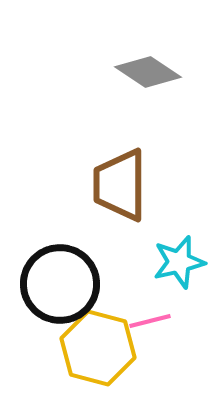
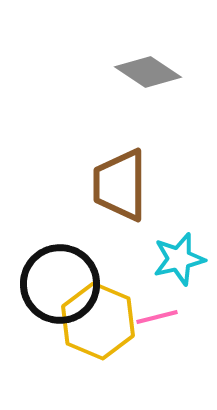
cyan star: moved 3 px up
pink line: moved 7 px right, 4 px up
yellow hexagon: moved 27 px up; rotated 8 degrees clockwise
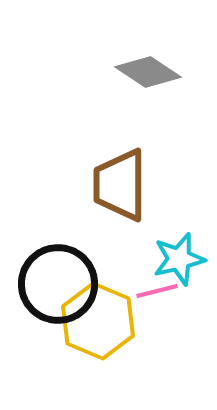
black circle: moved 2 px left
pink line: moved 26 px up
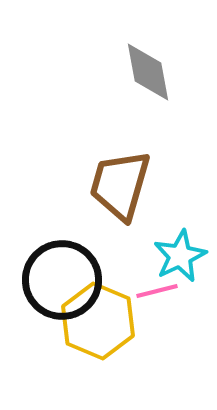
gray diamond: rotated 46 degrees clockwise
brown trapezoid: rotated 16 degrees clockwise
cyan star: moved 1 px right, 3 px up; rotated 12 degrees counterclockwise
black circle: moved 4 px right, 4 px up
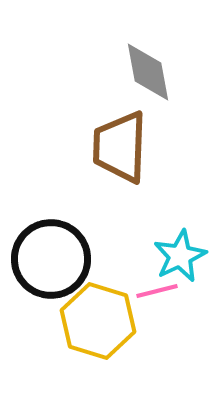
brown trapezoid: moved 38 px up; rotated 14 degrees counterclockwise
black circle: moved 11 px left, 21 px up
yellow hexagon: rotated 6 degrees counterclockwise
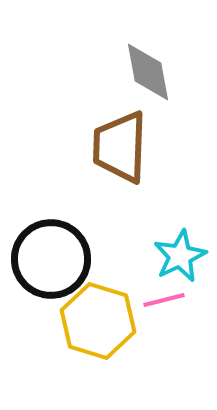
pink line: moved 7 px right, 9 px down
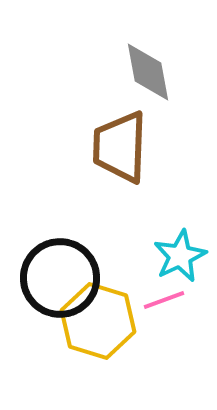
black circle: moved 9 px right, 19 px down
pink line: rotated 6 degrees counterclockwise
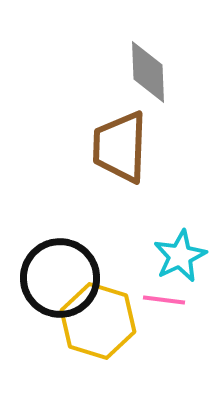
gray diamond: rotated 8 degrees clockwise
pink line: rotated 27 degrees clockwise
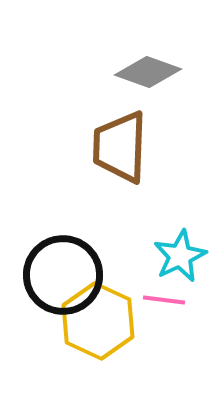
gray diamond: rotated 68 degrees counterclockwise
black circle: moved 3 px right, 3 px up
yellow hexagon: rotated 8 degrees clockwise
